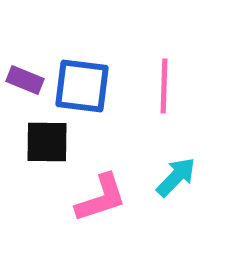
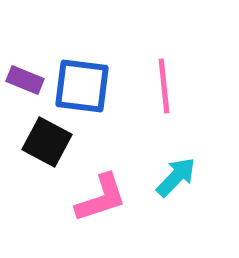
pink line: rotated 8 degrees counterclockwise
black square: rotated 27 degrees clockwise
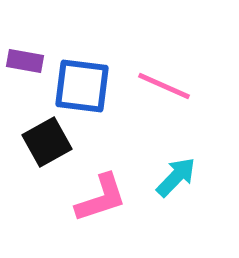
purple rectangle: moved 19 px up; rotated 12 degrees counterclockwise
pink line: rotated 60 degrees counterclockwise
black square: rotated 33 degrees clockwise
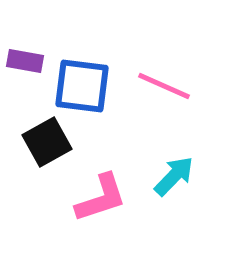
cyan arrow: moved 2 px left, 1 px up
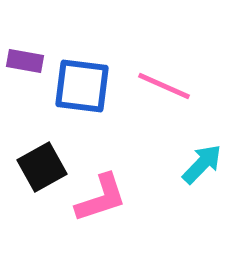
black square: moved 5 px left, 25 px down
cyan arrow: moved 28 px right, 12 px up
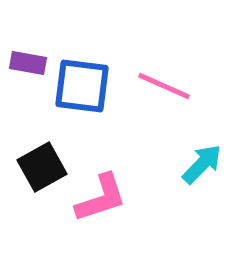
purple rectangle: moved 3 px right, 2 px down
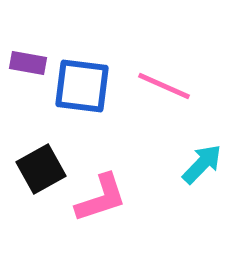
black square: moved 1 px left, 2 px down
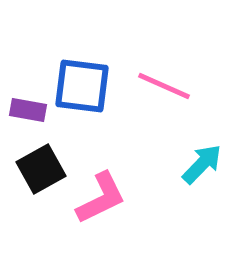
purple rectangle: moved 47 px down
pink L-shape: rotated 8 degrees counterclockwise
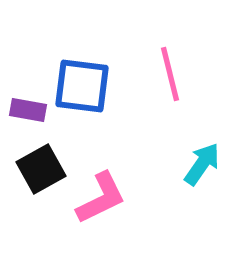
pink line: moved 6 px right, 12 px up; rotated 52 degrees clockwise
cyan arrow: rotated 9 degrees counterclockwise
